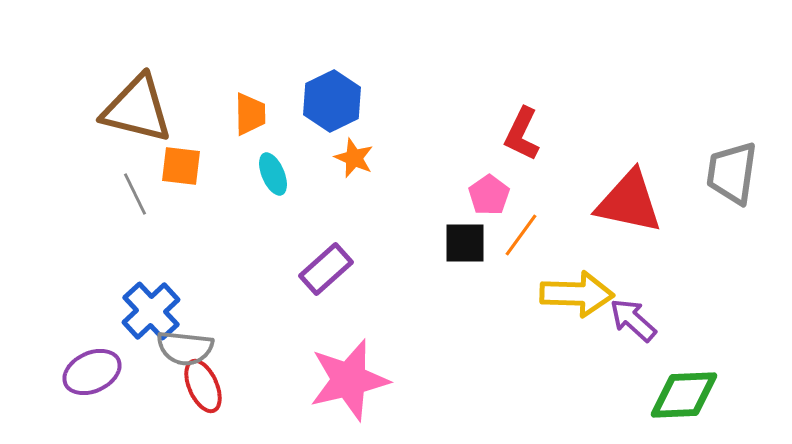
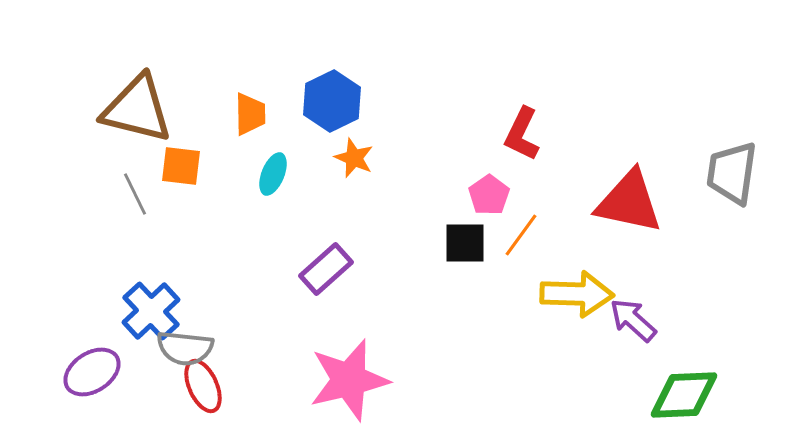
cyan ellipse: rotated 45 degrees clockwise
purple ellipse: rotated 8 degrees counterclockwise
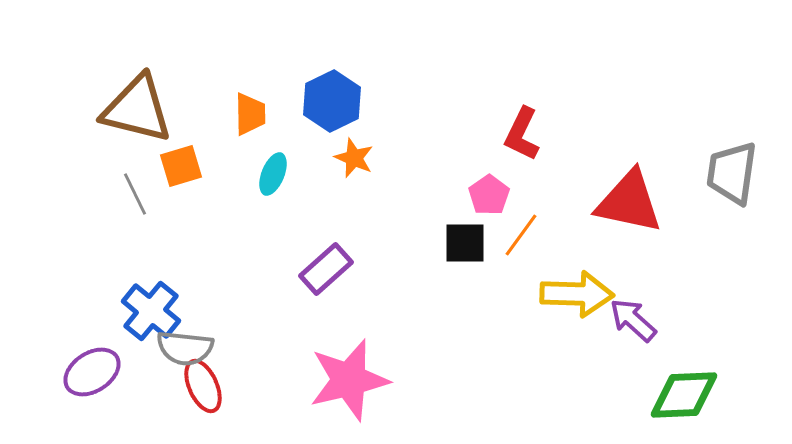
orange square: rotated 24 degrees counterclockwise
blue cross: rotated 8 degrees counterclockwise
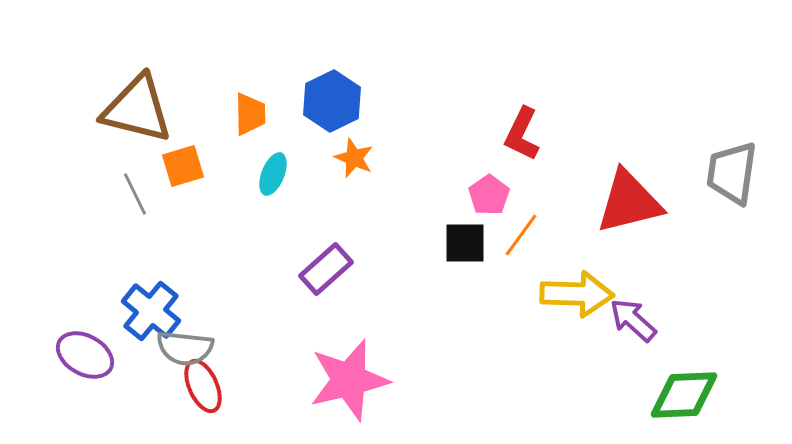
orange square: moved 2 px right
red triangle: rotated 26 degrees counterclockwise
purple ellipse: moved 7 px left, 17 px up; rotated 62 degrees clockwise
